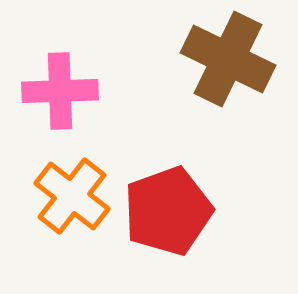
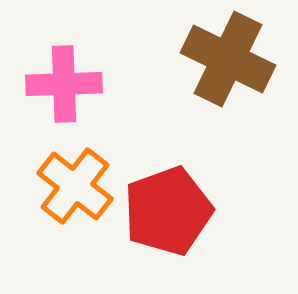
pink cross: moved 4 px right, 7 px up
orange cross: moved 3 px right, 10 px up
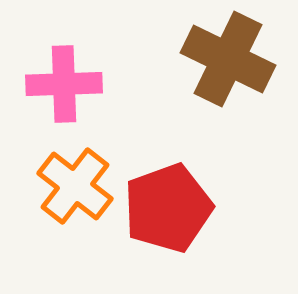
red pentagon: moved 3 px up
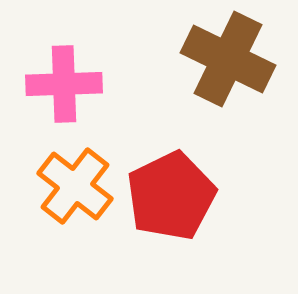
red pentagon: moved 3 px right, 12 px up; rotated 6 degrees counterclockwise
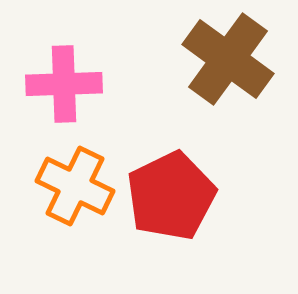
brown cross: rotated 10 degrees clockwise
orange cross: rotated 12 degrees counterclockwise
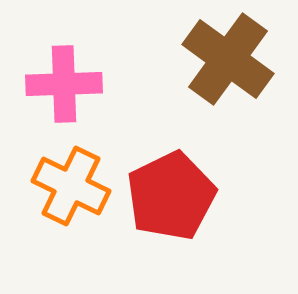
orange cross: moved 4 px left
